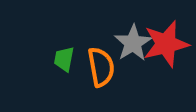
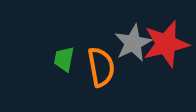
gray star: rotated 6 degrees clockwise
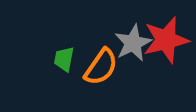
red star: moved 4 px up
orange semicircle: rotated 45 degrees clockwise
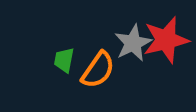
green trapezoid: moved 1 px down
orange semicircle: moved 3 px left, 3 px down
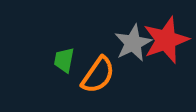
red star: rotated 6 degrees counterclockwise
orange semicircle: moved 5 px down
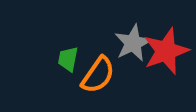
red star: moved 11 px down
green trapezoid: moved 4 px right, 1 px up
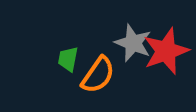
gray star: rotated 24 degrees counterclockwise
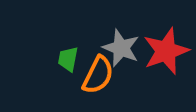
gray star: moved 12 px left, 5 px down
orange semicircle: rotated 9 degrees counterclockwise
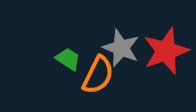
green trapezoid: rotated 112 degrees clockwise
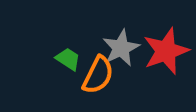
gray star: rotated 24 degrees clockwise
